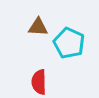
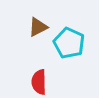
brown triangle: rotated 30 degrees counterclockwise
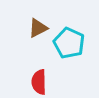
brown triangle: moved 1 px down
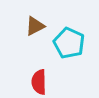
brown triangle: moved 3 px left, 2 px up
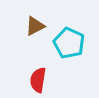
red semicircle: moved 1 px left, 2 px up; rotated 10 degrees clockwise
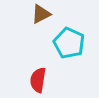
brown triangle: moved 6 px right, 12 px up
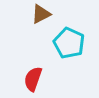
red semicircle: moved 5 px left, 1 px up; rotated 10 degrees clockwise
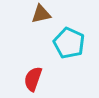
brown triangle: rotated 15 degrees clockwise
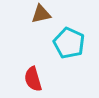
red semicircle: rotated 35 degrees counterclockwise
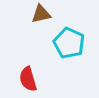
red semicircle: moved 5 px left
